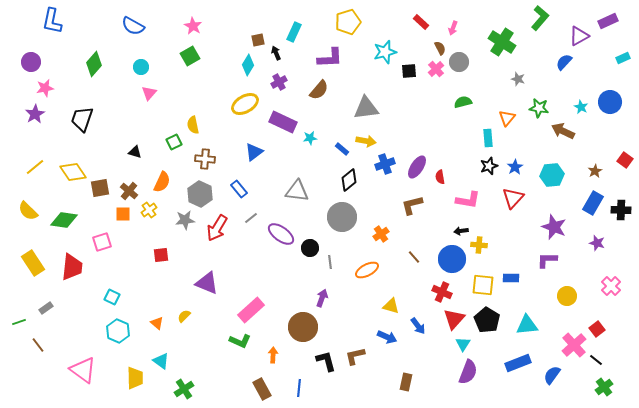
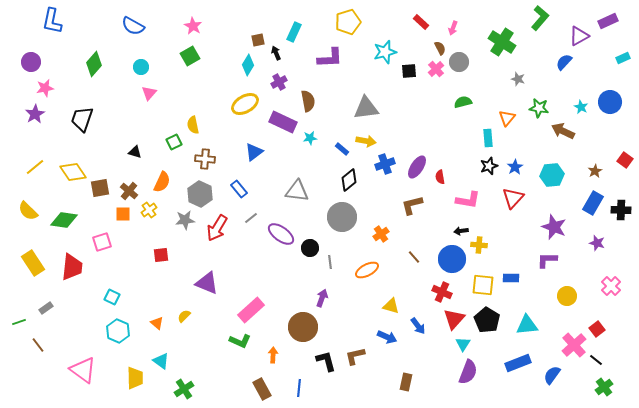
brown semicircle at (319, 90): moved 11 px left, 11 px down; rotated 50 degrees counterclockwise
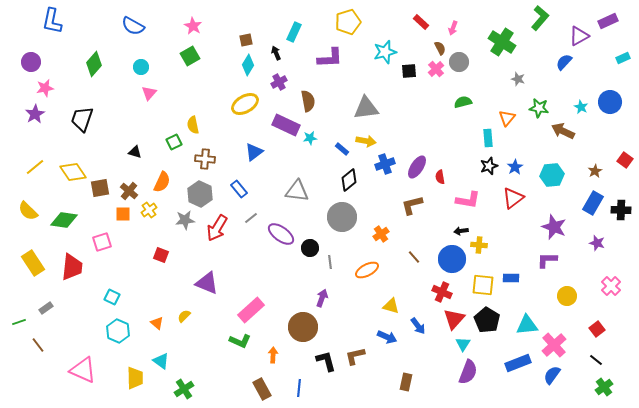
brown square at (258, 40): moved 12 px left
purple rectangle at (283, 122): moved 3 px right, 3 px down
red triangle at (513, 198): rotated 10 degrees clockwise
red square at (161, 255): rotated 28 degrees clockwise
pink cross at (574, 345): moved 20 px left
pink triangle at (83, 370): rotated 12 degrees counterclockwise
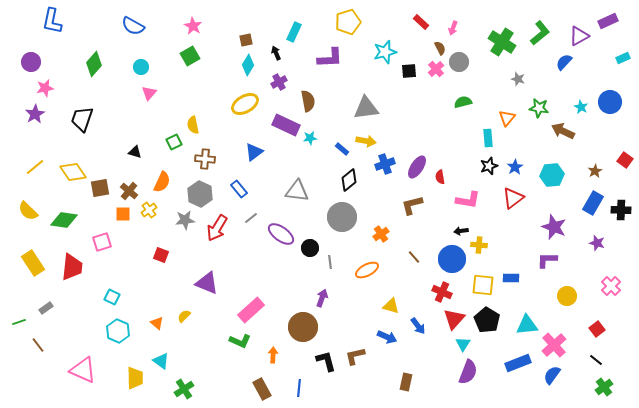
green L-shape at (540, 18): moved 15 px down; rotated 10 degrees clockwise
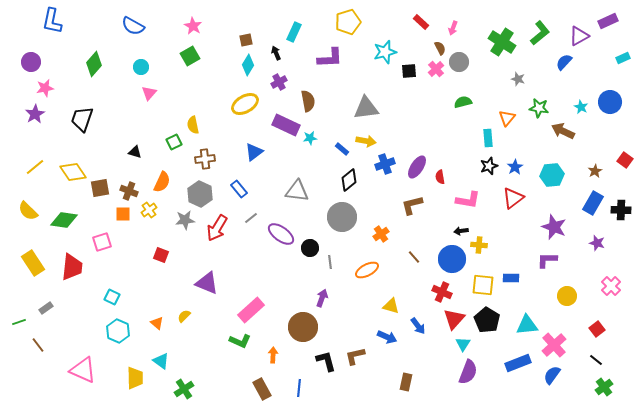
brown cross at (205, 159): rotated 12 degrees counterclockwise
brown cross at (129, 191): rotated 18 degrees counterclockwise
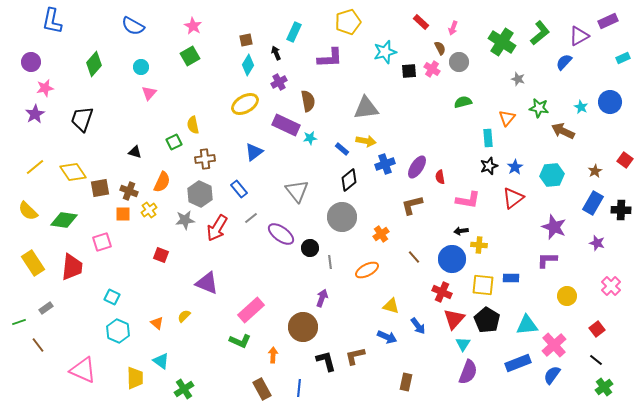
pink cross at (436, 69): moved 4 px left; rotated 14 degrees counterclockwise
gray triangle at (297, 191): rotated 45 degrees clockwise
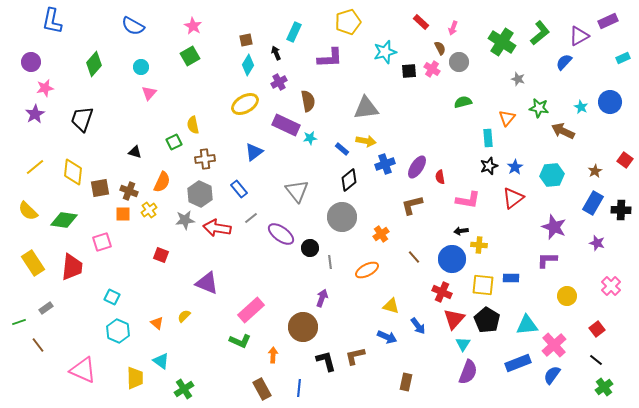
yellow diamond at (73, 172): rotated 40 degrees clockwise
red arrow at (217, 228): rotated 68 degrees clockwise
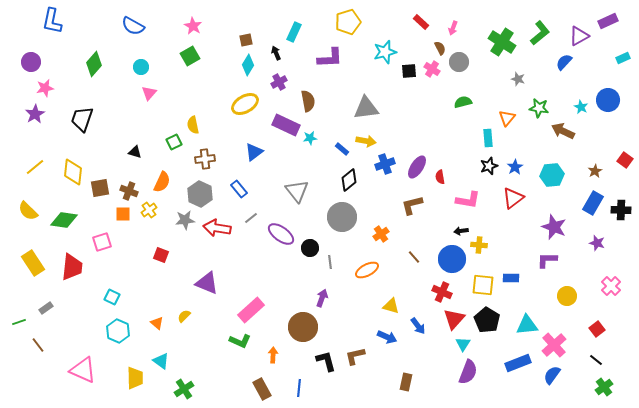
blue circle at (610, 102): moved 2 px left, 2 px up
